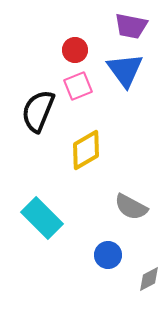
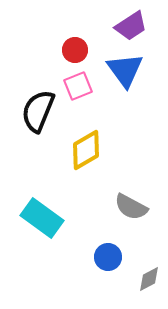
purple trapezoid: rotated 44 degrees counterclockwise
cyan rectangle: rotated 9 degrees counterclockwise
blue circle: moved 2 px down
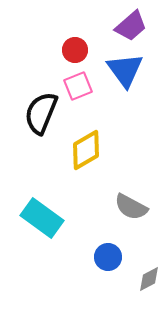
purple trapezoid: rotated 8 degrees counterclockwise
black semicircle: moved 3 px right, 2 px down
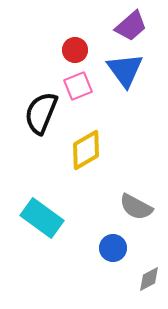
gray semicircle: moved 5 px right
blue circle: moved 5 px right, 9 px up
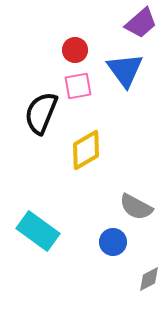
purple trapezoid: moved 10 px right, 3 px up
pink square: rotated 12 degrees clockwise
cyan rectangle: moved 4 px left, 13 px down
blue circle: moved 6 px up
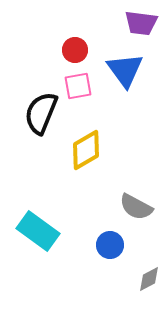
purple trapezoid: rotated 48 degrees clockwise
blue circle: moved 3 px left, 3 px down
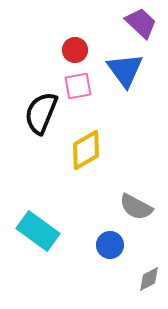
purple trapezoid: rotated 144 degrees counterclockwise
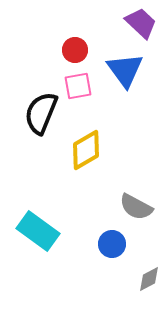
blue circle: moved 2 px right, 1 px up
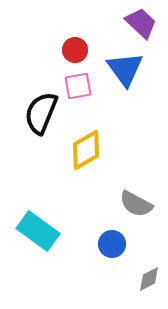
blue triangle: moved 1 px up
gray semicircle: moved 3 px up
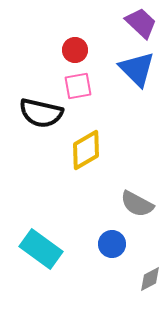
blue triangle: moved 12 px right; rotated 9 degrees counterclockwise
black semicircle: rotated 99 degrees counterclockwise
gray semicircle: moved 1 px right
cyan rectangle: moved 3 px right, 18 px down
gray diamond: moved 1 px right
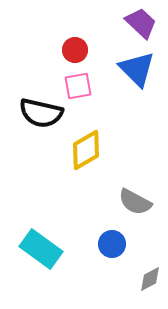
gray semicircle: moved 2 px left, 2 px up
